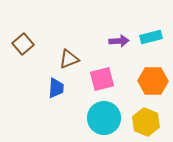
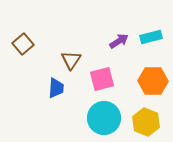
purple arrow: rotated 30 degrees counterclockwise
brown triangle: moved 2 px right, 1 px down; rotated 35 degrees counterclockwise
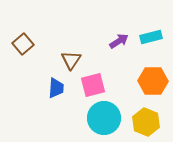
pink square: moved 9 px left, 6 px down
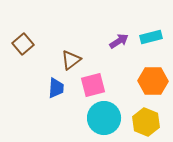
brown triangle: rotated 20 degrees clockwise
